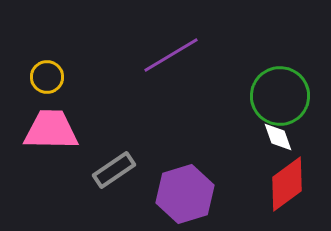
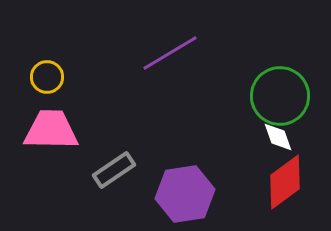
purple line: moved 1 px left, 2 px up
red diamond: moved 2 px left, 2 px up
purple hexagon: rotated 8 degrees clockwise
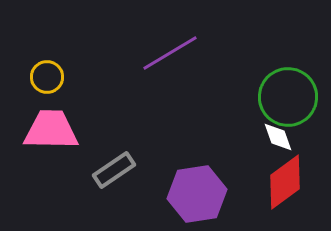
green circle: moved 8 px right, 1 px down
purple hexagon: moved 12 px right
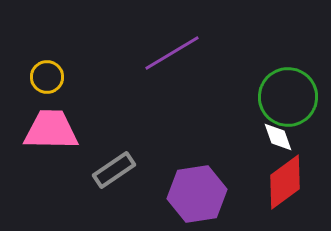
purple line: moved 2 px right
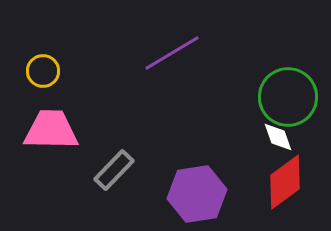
yellow circle: moved 4 px left, 6 px up
gray rectangle: rotated 12 degrees counterclockwise
